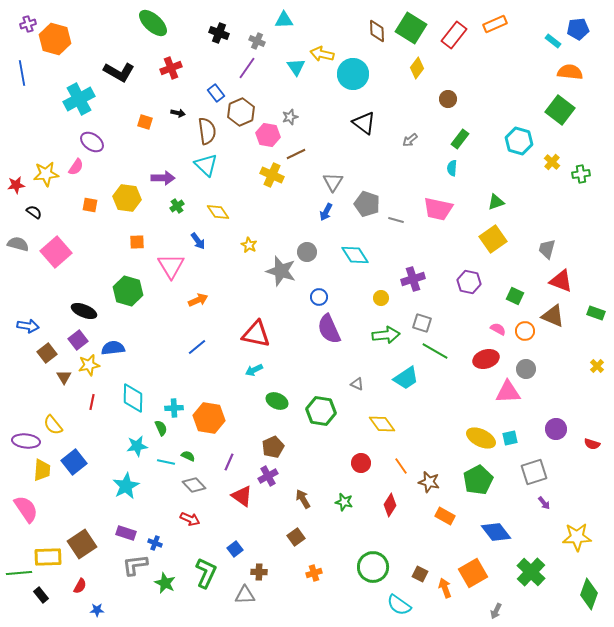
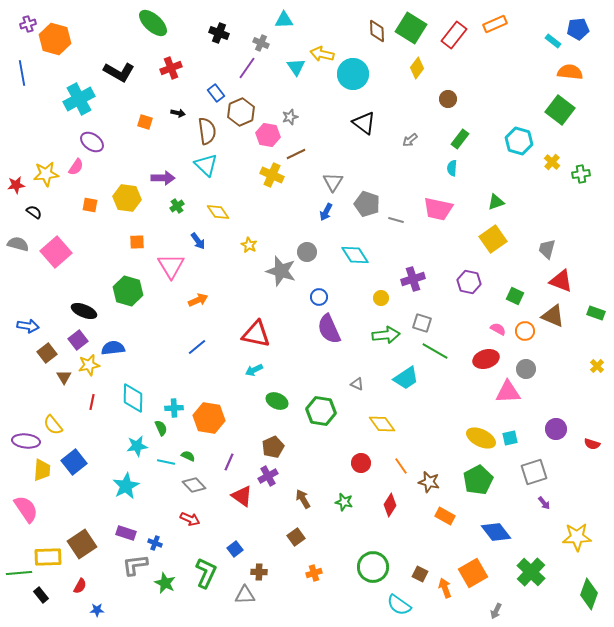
gray cross at (257, 41): moved 4 px right, 2 px down
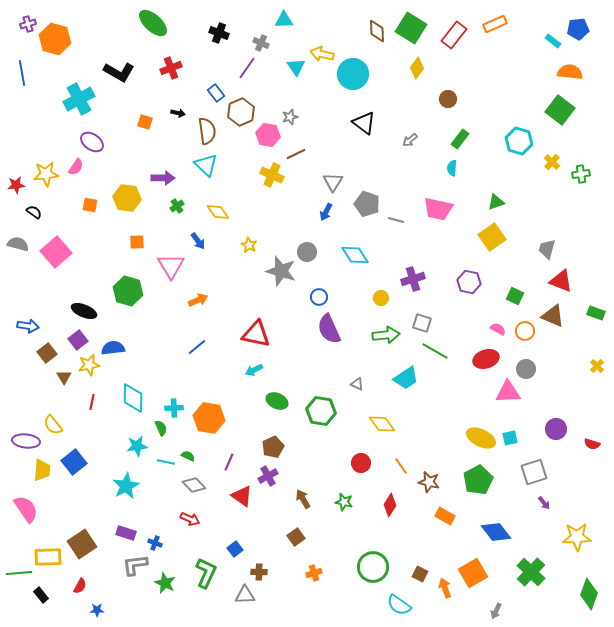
yellow square at (493, 239): moved 1 px left, 2 px up
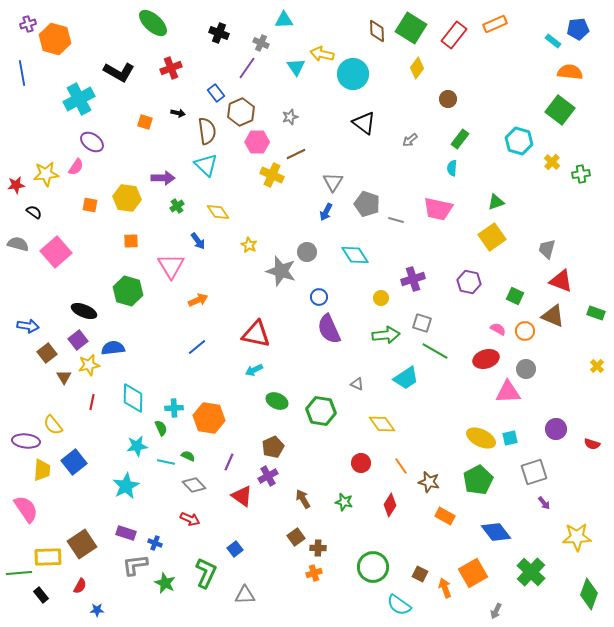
pink hexagon at (268, 135): moved 11 px left, 7 px down; rotated 10 degrees counterclockwise
orange square at (137, 242): moved 6 px left, 1 px up
brown cross at (259, 572): moved 59 px right, 24 px up
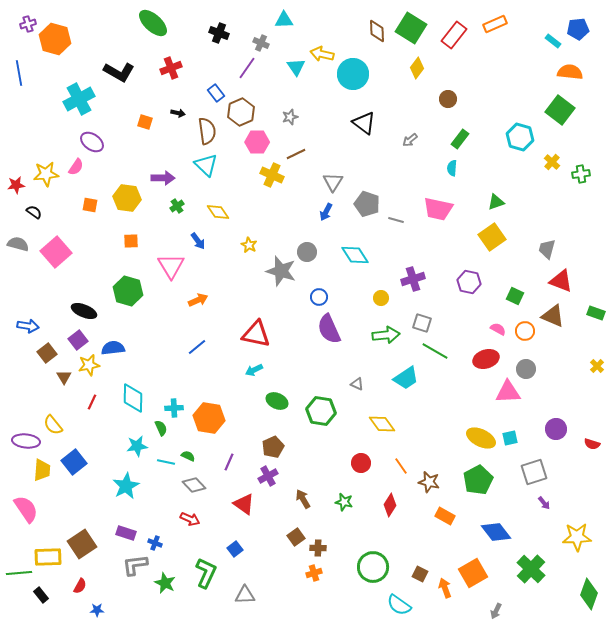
blue line at (22, 73): moved 3 px left
cyan hexagon at (519, 141): moved 1 px right, 4 px up
red line at (92, 402): rotated 14 degrees clockwise
red triangle at (242, 496): moved 2 px right, 8 px down
green cross at (531, 572): moved 3 px up
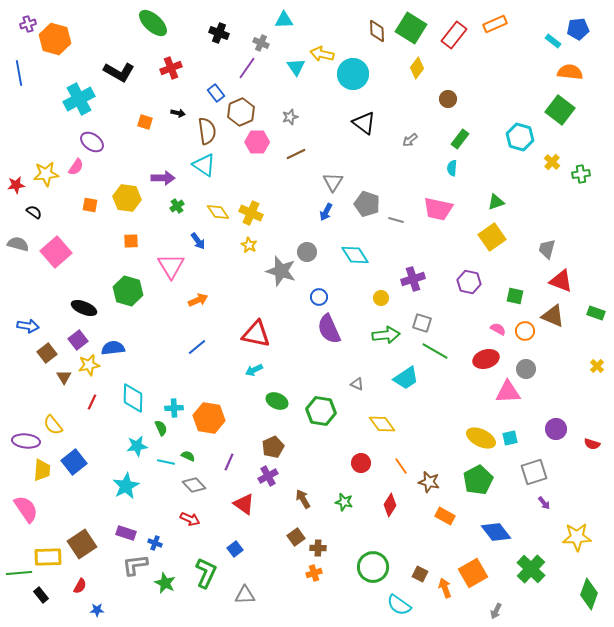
cyan triangle at (206, 165): moved 2 px left; rotated 10 degrees counterclockwise
yellow cross at (272, 175): moved 21 px left, 38 px down
green square at (515, 296): rotated 12 degrees counterclockwise
black ellipse at (84, 311): moved 3 px up
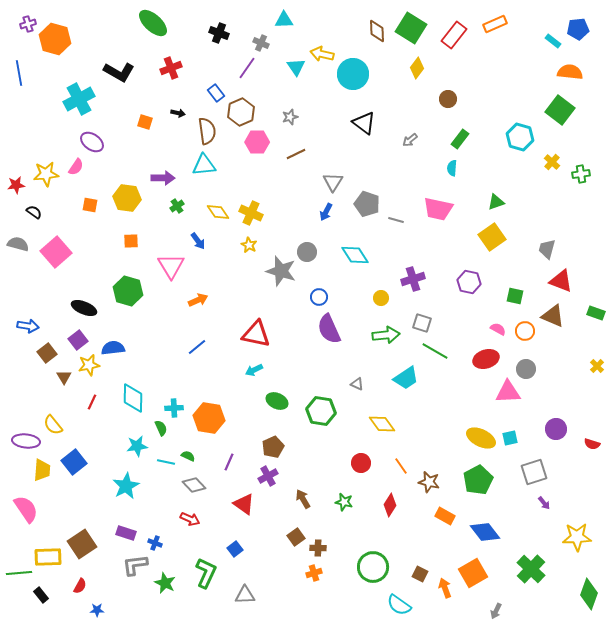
cyan triangle at (204, 165): rotated 40 degrees counterclockwise
blue diamond at (496, 532): moved 11 px left
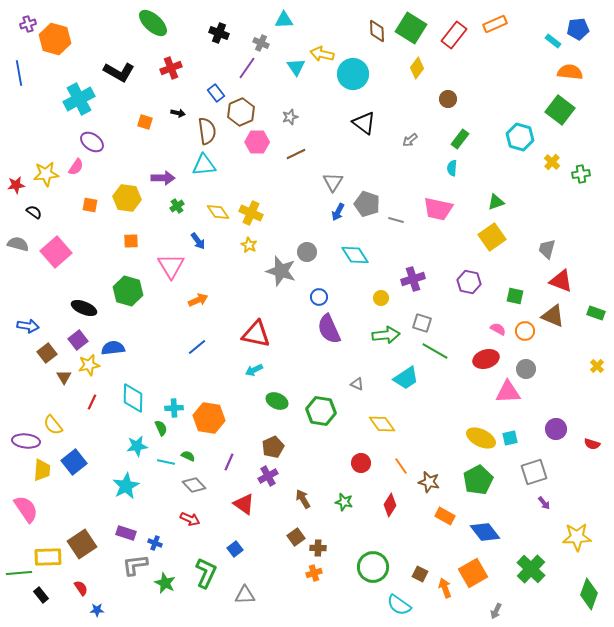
blue arrow at (326, 212): moved 12 px right
red semicircle at (80, 586): moved 1 px right, 2 px down; rotated 63 degrees counterclockwise
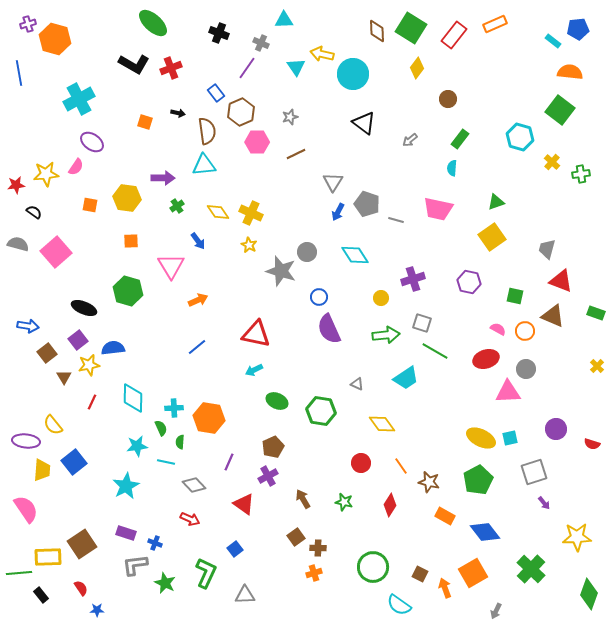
black L-shape at (119, 72): moved 15 px right, 8 px up
green semicircle at (188, 456): moved 8 px left, 14 px up; rotated 112 degrees counterclockwise
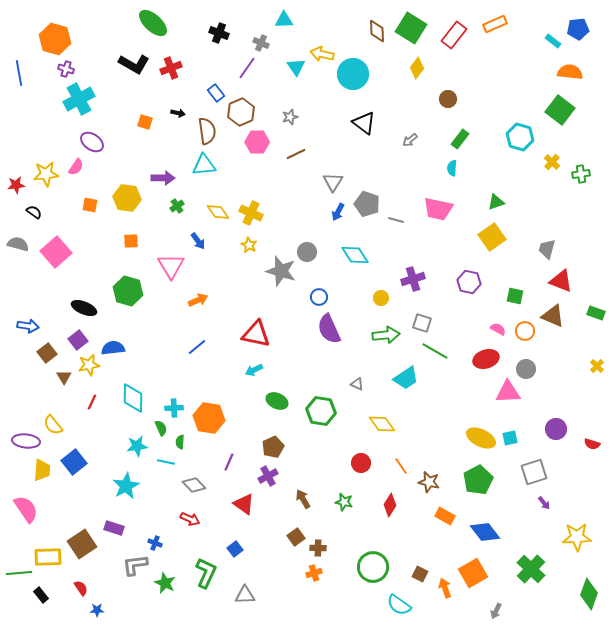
purple cross at (28, 24): moved 38 px right, 45 px down; rotated 35 degrees clockwise
purple rectangle at (126, 533): moved 12 px left, 5 px up
